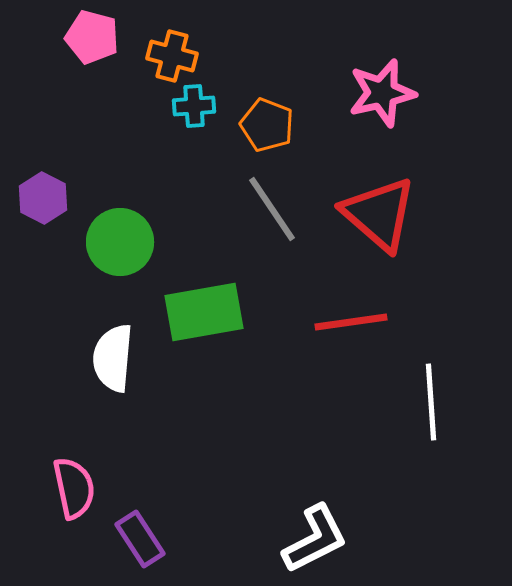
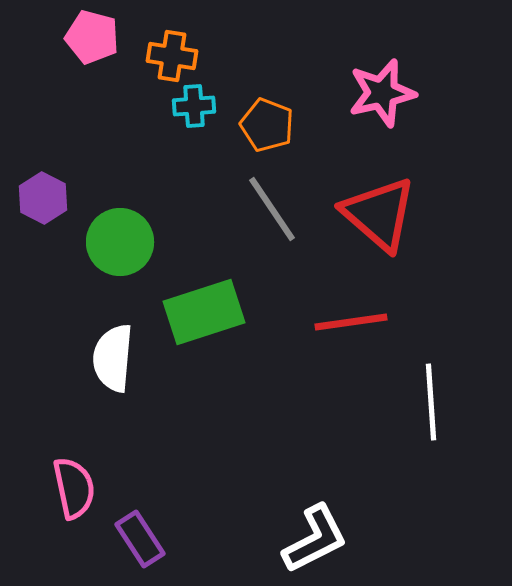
orange cross: rotated 6 degrees counterclockwise
green rectangle: rotated 8 degrees counterclockwise
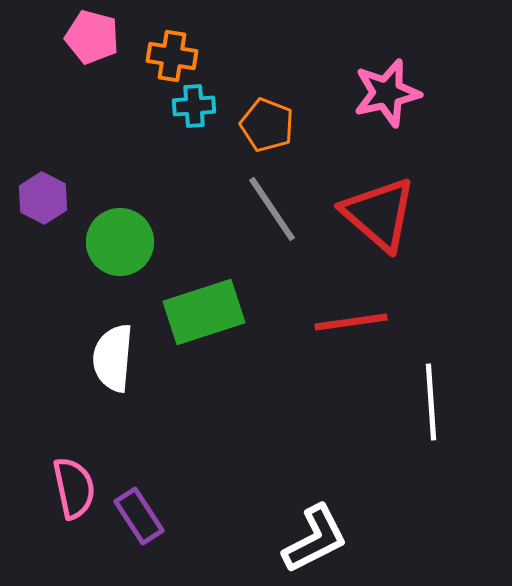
pink star: moved 5 px right
purple rectangle: moved 1 px left, 23 px up
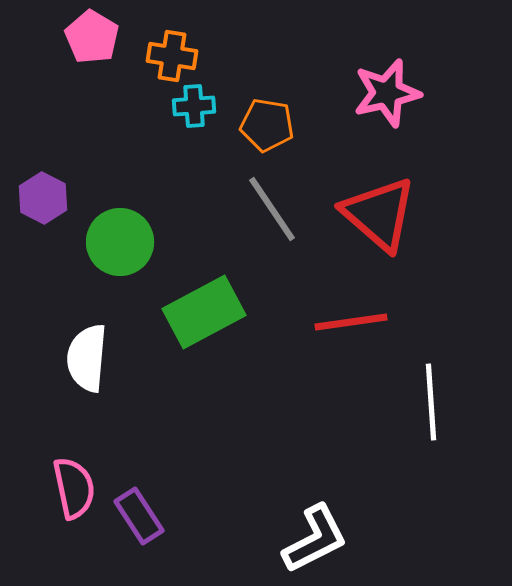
pink pentagon: rotated 16 degrees clockwise
orange pentagon: rotated 12 degrees counterclockwise
green rectangle: rotated 10 degrees counterclockwise
white semicircle: moved 26 px left
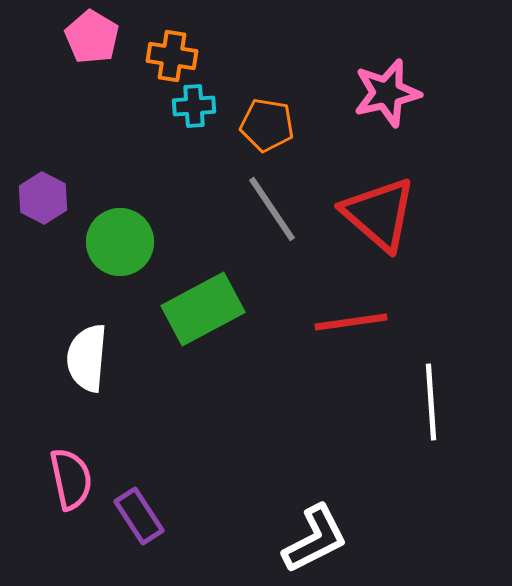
green rectangle: moved 1 px left, 3 px up
pink semicircle: moved 3 px left, 9 px up
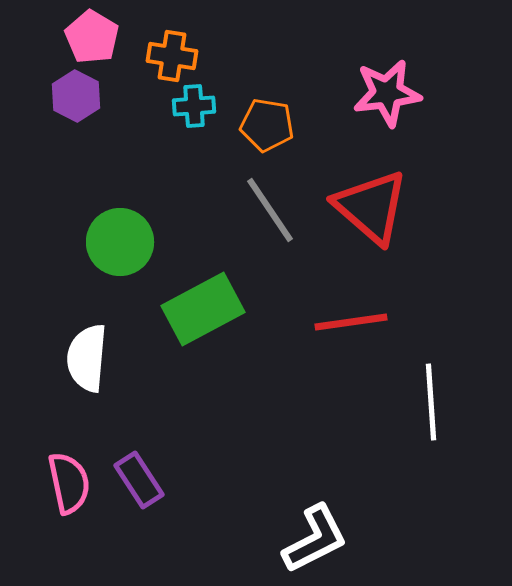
pink star: rotated 6 degrees clockwise
purple hexagon: moved 33 px right, 102 px up
gray line: moved 2 px left, 1 px down
red triangle: moved 8 px left, 7 px up
pink semicircle: moved 2 px left, 4 px down
purple rectangle: moved 36 px up
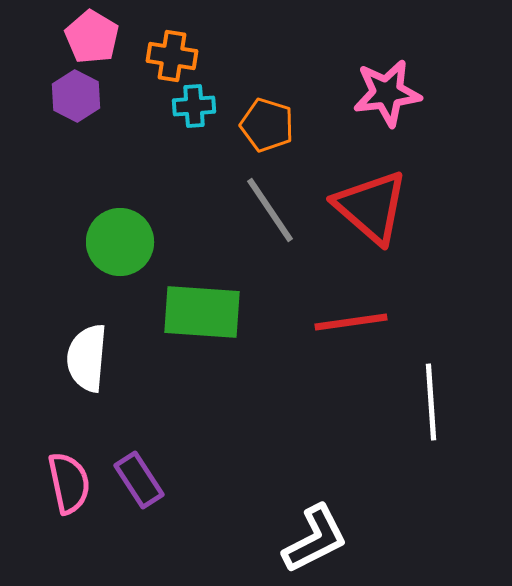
orange pentagon: rotated 8 degrees clockwise
green rectangle: moved 1 px left, 3 px down; rotated 32 degrees clockwise
